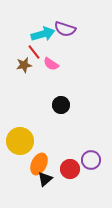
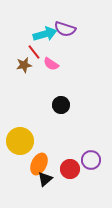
cyan arrow: moved 2 px right
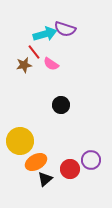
orange ellipse: moved 3 px left, 2 px up; rotated 35 degrees clockwise
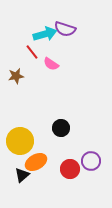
red line: moved 2 px left
brown star: moved 8 px left, 11 px down
black circle: moved 23 px down
purple circle: moved 1 px down
black triangle: moved 23 px left, 4 px up
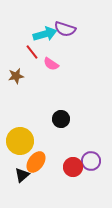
black circle: moved 9 px up
orange ellipse: rotated 25 degrees counterclockwise
red circle: moved 3 px right, 2 px up
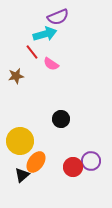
purple semicircle: moved 7 px left, 12 px up; rotated 40 degrees counterclockwise
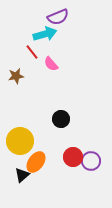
pink semicircle: rotated 14 degrees clockwise
red circle: moved 10 px up
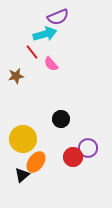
yellow circle: moved 3 px right, 2 px up
purple circle: moved 3 px left, 13 px up
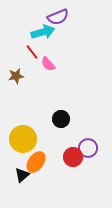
cyan arrow: moved 2 px left, 2 px up
pink semicircle: moved 3 px left
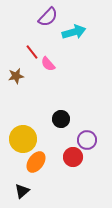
purple semicircle: moved 10 px left; rotated 25 degrees counterclockwise
cyan arrow: moved 31 px right
purple circle: moved 1 px left, 8 px up
black triangle: moved 16 px down
